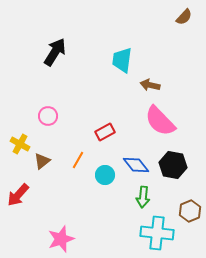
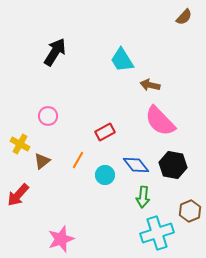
cyan trapezoid: rotated 40 degrees counterclockwise
cyan cross: rotated 24 degrees counterclockwise
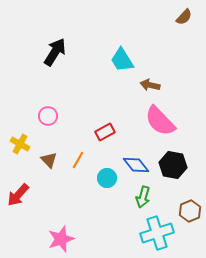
brown triangle: moved 7 px right, 1 px up; rotated 36 degrees counterclockwise
cyan circle: moved 2 px right, 3 px down
green arrow: rotated 10 degrees clockwise
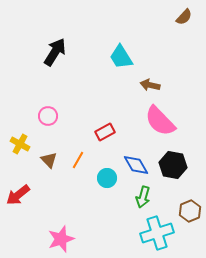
cyan trapezoid: moved 1 px left, 3 px up
blue diamond: rotated 8 degrees clockwise
red arrow: rotated 10 degrees clockwise
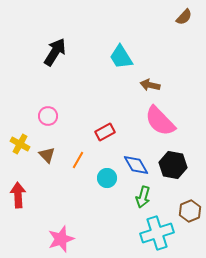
brown triangle: moved 2 px left, 5 px up
red arrow: rotated 125 degrees clockwise
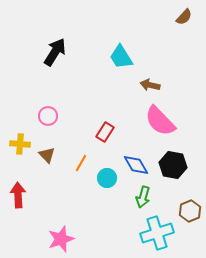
red rectangle: rotated 30 degrees counterclockwise
yellow cross: rotated 24 degrees counterclockwise
orange line: moved 3 px right, 3 px down
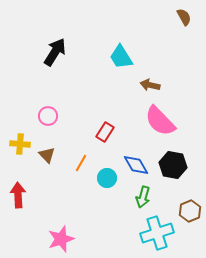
brown semicircle: rotated 72 degrees counterclockwise
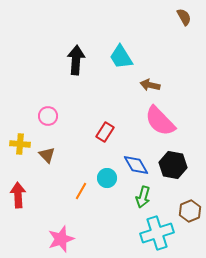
black arrow: moved 21 px right, 8 px down; rotated 28 degrees counterclockwise
orange line: moved 28 px down
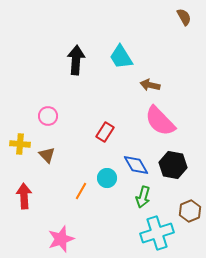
red arrow: moved 6 px right, 1 px down
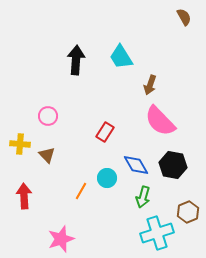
brown arrow: rotated 84 degrees counterclockwise
brown hexagon: moved 2 px left, 1 px down
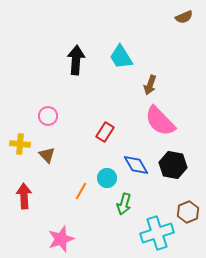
brown semicircle: rotated 96 degrees clockwise
green arrow: moved 19 px left, 7 px down
